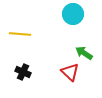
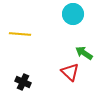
black cross: moved 10 px down
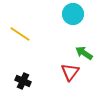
yellow line: rotated 30 degrees clockwise
red triangle: rotated 24 degrees clockwise
black cross: moved 1 px up
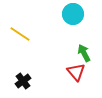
green arrow: rotated 30 degrees clockwise
red triangle: moved 6 px right; rotated 18 degrees counterclockwise
black cross: rotated 28 degrees clockwise
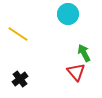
cyan circle: moved 5 px left
yellow line: moved 2 px left
black cross: moved 3 px left, 2 px up
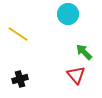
green arrow: moved 1 px up; rotated 18 degrees counterclockwise
red triangle: moved 3 px down
black cross: rotated 21 degrees clockwise
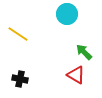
cyan circle: moved 1 px left
red triangle: rotated 18 degrees counterclockwise
black cross: rotated 28 degrees clockwise
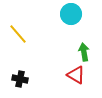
cyan circle: moved 4 px right
yellow line: rotated 15 degrees clockwise
green arrow: rotated 36 degrees clockwise
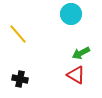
green arrow: moved 3 px left, 1 px down; rotated 108 degrees counterclockwise
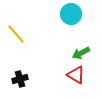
yellow line: moved 2 px left
black cross: rotated 28 degrees counterclockwise
